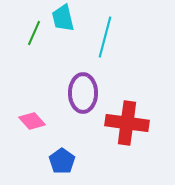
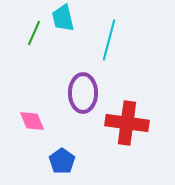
cyan line: moved 4 px right, 3 px down
pink diamond: rotated 20 degrees clockwise
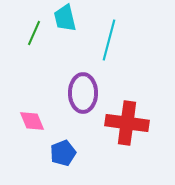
cyan trapezoid: moved 2 px right
blue pentagon: moved 1 px right, 8 px up; rotated 15 degrees clockwise
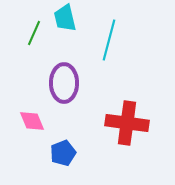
purple ellipse: moved 19 px left, 10 px up
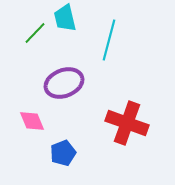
green line: moved 1 px right; rotated 20 degrees clockwise
purple ellipse: rotated 69 degrees clockwise
red cross: rotated 12 degrees clockwise
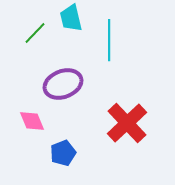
cyan trapezoid: moved 6 px right
cyan line: rotated 15 degrees counterclockwise
purple ellipse: moved 1 px left, 1 px down
red cross: rotated 27 degrees clockwise
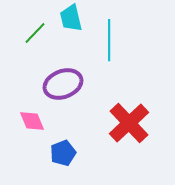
red cross: moved 2 px right
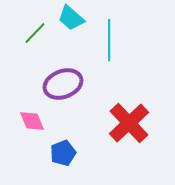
cyan trapezoid: rotated 36 degrees counterclockwise
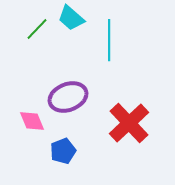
green line: moved 2 px right, 4 px up
purple ellipse: moved 5 px right, 13 px down
blue pentagon: moved 2 px up
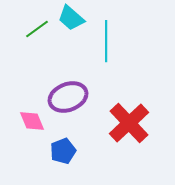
green line: rotated 10 degrees clockwise
cyan line: moved 3 px left, 1 px down
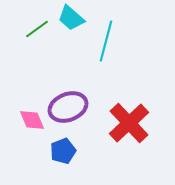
cyan line: rotated 15 degrees clockwise
purple ellipse: moved 10 px down
pink diamond: moved 1 px up
